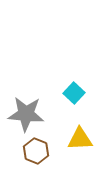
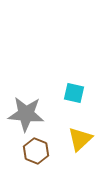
cyan square: rotated 30 degrees counterclockwise
yellow triangle: rotated 40 degrees counterclockwise
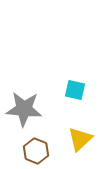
cyan square: moved 1 px right, 3 px up
gray star: moved 2 px left, 5 px up
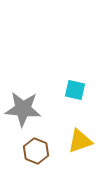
gray star: moved 1 px left
yellow triangle: moved 2 px down; rotated 24 degrees clockwise
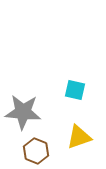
gray star: moved 3 px down
yellow triangle: moved 1 px left, 4 px up
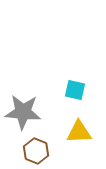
yellow triangle: moved 5 px up; rotated 16 degrees clockwise
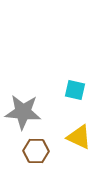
yellow triangle: moved 5 px down; rotated 28 degrees clockwise
brown hexagon: rotated 20 degrees counterclockwise
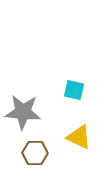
cyan square: moved 1 px left
brown hexagon: moved 1 px left, 2 px down
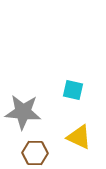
cyan square: moved 1 px left
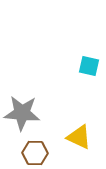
cyan square: moved 16 px right, 24 px up
gray star: moved 1 px left, 1 px down
